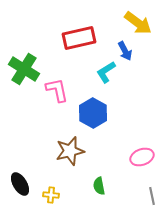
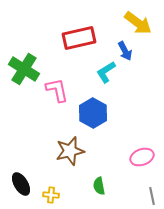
black ellipse: moved 1 px right
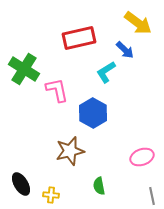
blue arrow: moved 1 px up; rotated 18 degrees counterclockwise
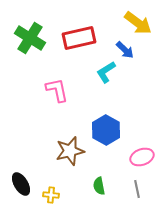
green cross: moved 6 px right, 31 px up
blue hexagon: moved 13 px right, 17 px down
gray line: moved 15 px left, 7 px up
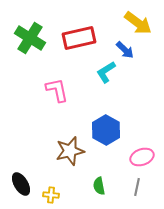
gray line: moved 2 px up; rotated 24 degrees clockwise
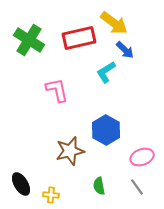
yellow arrow: moved 24 px left
green cross: moved 1 px left, 2 px down
gray line: rotated 48 degrees counterclockwise
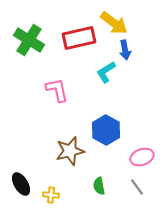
blue arrow: rotated 36 degrees clockwise
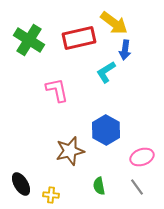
blue arrow: rotated 18 degrees clockwise
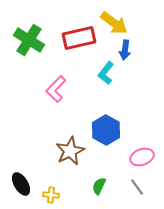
cyan L-shape: moved 1 px down; rotated 20 degrees counterclockwise
pink L-shape: moved 1 px left, 1 px up; rotated 124 degrees counterclockwise
brown star: rotated 12 degrees counterclockwise
green semicircle: rotated 36 degrees clockwise
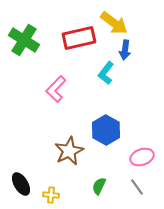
green cross: moved 5 px left
brown star: moved 1 px left
